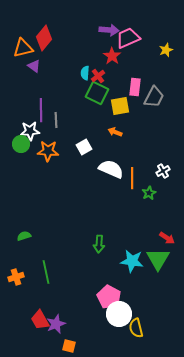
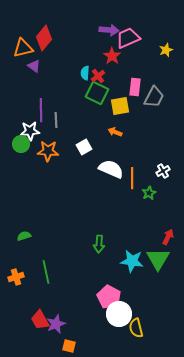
red arrow: moved 1 px right, 1 px up; rotated 98 degrees counterclockwise
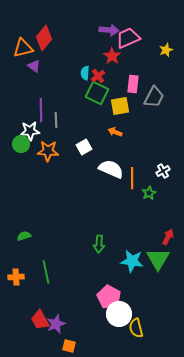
pink rectangle: moved 2 px left, 3 px up
orange cross: rotated 14 degrees clockwise
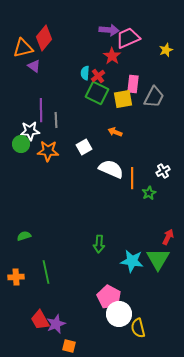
yellow square: moved 3 px right, 7 px up
yellow semicircle: moved 2 px right
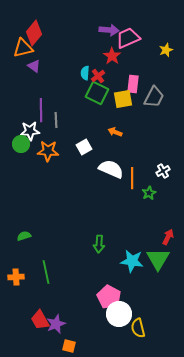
red diamond: moved 10 px left, 5 px up
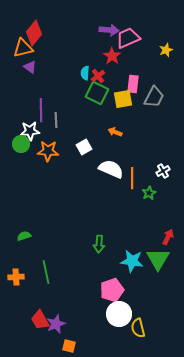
purple triangle: moved 4 px left, 1 px down
pink pentagon: moved 3 px right, 7 px up; rotated 25 degrees clockwise
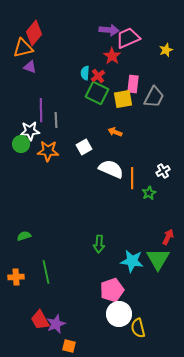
purple triangle: rotated 16 degrees counterclockwise
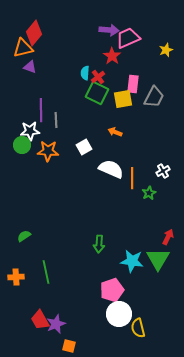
red cross: moved 1 px down
green circle: moved 1 px right, 1 px down
green semicircle: rotated 16 degrees counterclockwise
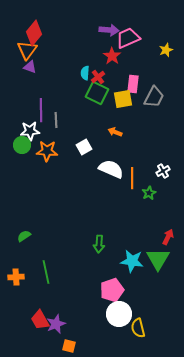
orange triangle: moved 4 px right, 2 px down; rotated 40 degrees counterclockwise
orange star: moved 1 px left
